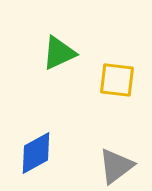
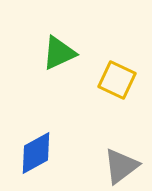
yellow square: rotated 18 degrees clockwise
gray triangle: moved 5 px right
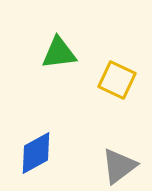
green triangle: rotated 18 degrees clockwise
gray triangle: moved 2 px left
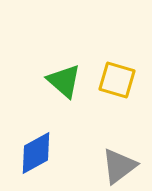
green triangle: moved 5 px right, 28 px down; rotated 48 degrees clockwise
yellow square: rotated 9 degrees counterclockwise
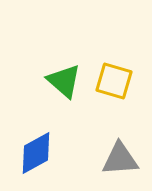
yellow square: moved 3 px left, 1 px down
gray triangle: moved 1 px right, 7 px up; rotated 33 degrees clockwise
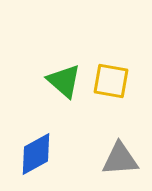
yellow square: moved 3 px left; rotated 6 degrees counterclockwise
blue diamond: moved 1 px down
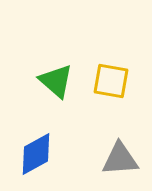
green triangle: moved 8 px left
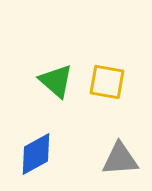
yellow square: moved 4 px left, 1 px down
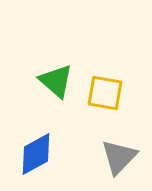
yellow square: moved 2 px left, 11 px down
gray triangle: moved 1 px left, 2 px up; rotated 42 degrees counterclockwise
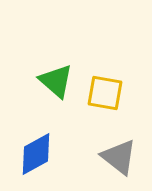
gray triangle: rotated 36 degrees counterclockwise
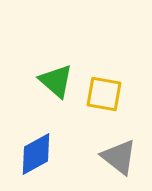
yellow square: moved 1 px left, 1 px down
